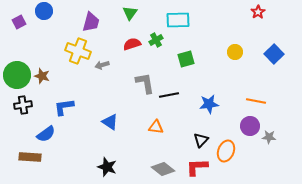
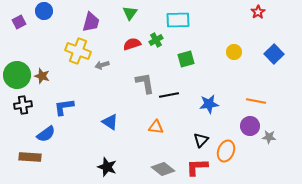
yellow circle: moved 1 px left
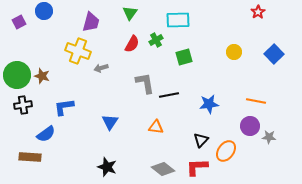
red semicircle: rotated 138 degrees clockwise
green square: moved 2 px left, 2 px up
gray arrow: moved 1 px left, 3 px down
blue triangle: rotated 30 degrees clockwise
orange ellipse: rotated 15 degrees clockwise
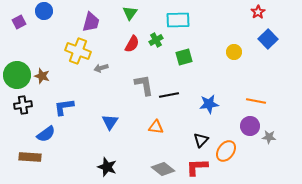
blue square: moved 6 px left, 15 px up
gray L-shape: moved 1 px left, 2 px down
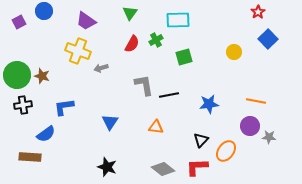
purple trapezoid: moved 5 px left, 1 px up; rotated 110 degrees clockwise
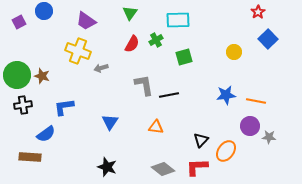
blue star: moved 17 px right, 9 px up
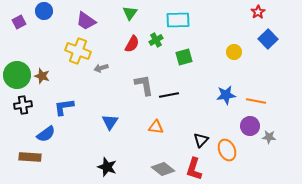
orange ellipse: moved 1 px right, 1 px up; rotated 60 degrees counterclockwise
red L-shape: moved 3 px left, 2 px down; rotated 70 degrees counterclockwise
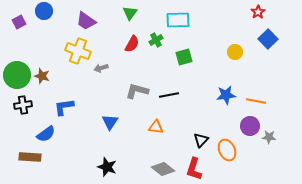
yellow circle: moved 1 px right
gray L-shape: moved 7 px left, 6 px down; rotated 65 degrees counterclockwise
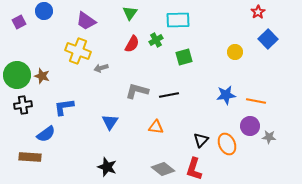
orange ellipse: moved 6 px up
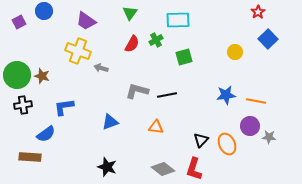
gray arrow: rotated 32 degrees clockwise
black line: moved 2 px left
blue triangle: rotated 36 degrees clockwise
